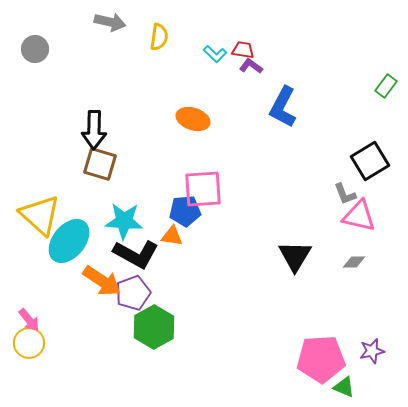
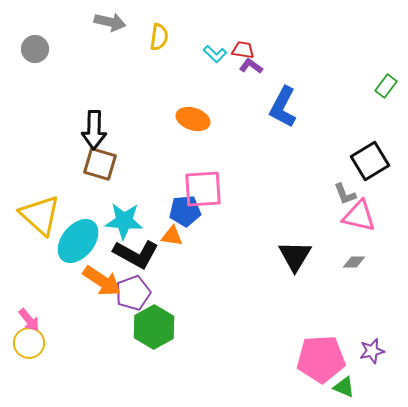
cyan ellipse: moved 9 px right
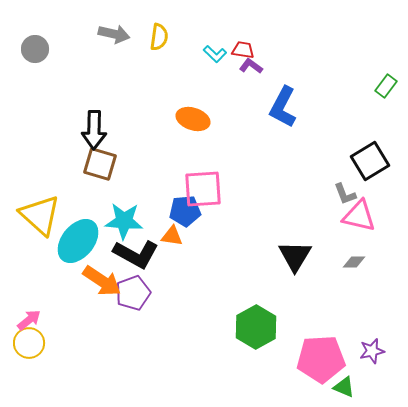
gray arrow: moved 4 px right, 12 px down
pink arrow: rotated 90 degrees counterclockwise
green hexagon: moved 102 px right
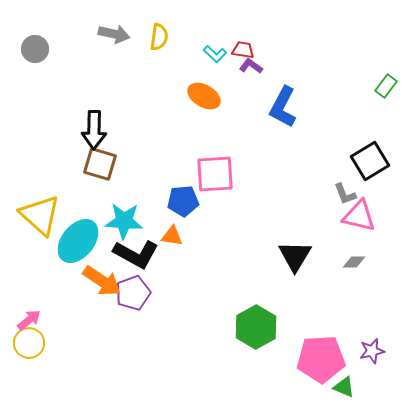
orange ellipse: moved 11 px right, 23 px up; rotated 12 degrees clockwise
pink square: moved 12 px right, 15 px up
blue pentagon: moved 2 px left, 10 px up
